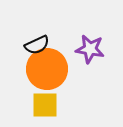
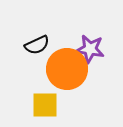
orange circle: moved 20 px right
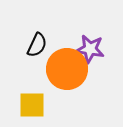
black semicircle: rotated 40 degrees counterclockwise
yellow square: moved 13 px left
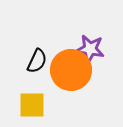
black semicircle: moved 16 px down
orange circle: moved 4 px right, 1 px down
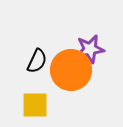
purple star: rotated 20 degrees counterclockwise
yellow square: moved 3 px right
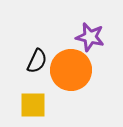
purple star: moved 12 px up; rotated 24 degrees clockwise
yellow square: moved 2 px left
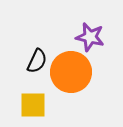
orange circle: moved 2 px down
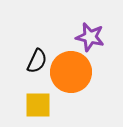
yellow square: moved 5 px right
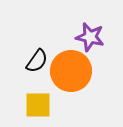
black semicircle: rotated 10 degrees clockwise
orange circle: moved 1 px up
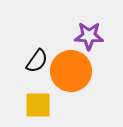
purple star: moved 1 px left, 1 px up; rotated 12 degrees counterclockwise
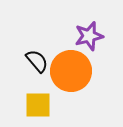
purple star: rotated 16 degrees counterclockwise
black semicircle: rotated 75 degrees counterclockwise
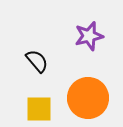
orange circle: moved 17 px right, 27 px down
yellow square: moved 1 px right, 4 px down
